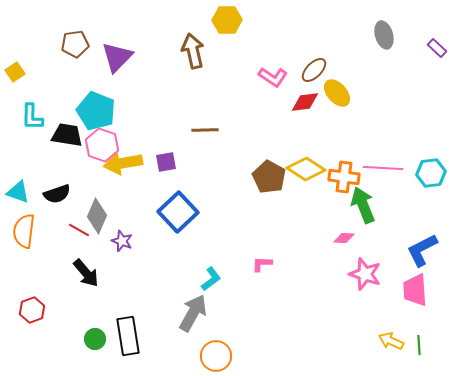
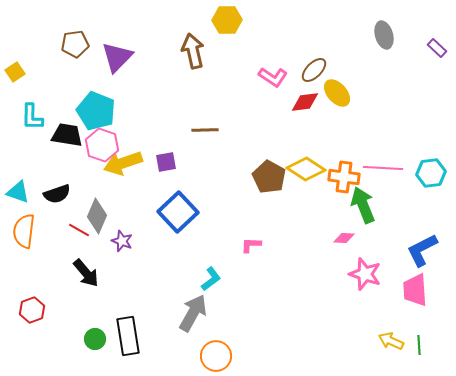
yellow arrow at (123, 163): rotated 9 degrees counterclockwise
pink L-shape at (262, 264): moved 11 px left, 19 px up
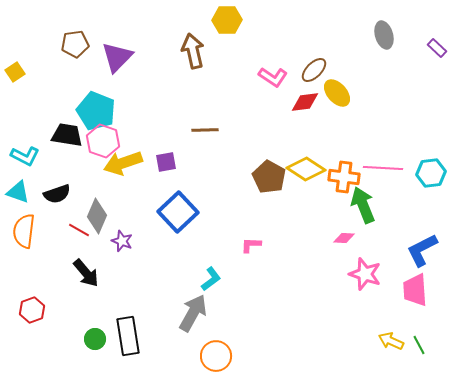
cyan L-shape at (32, 117): moved 7 px left, 39 px down; rotated 64 degrees counterclockwise
pink hexagon at (102, 145): moved 1 px right, 4 px up
green line at (419, 345): rotated 24 degrees counterclockwise
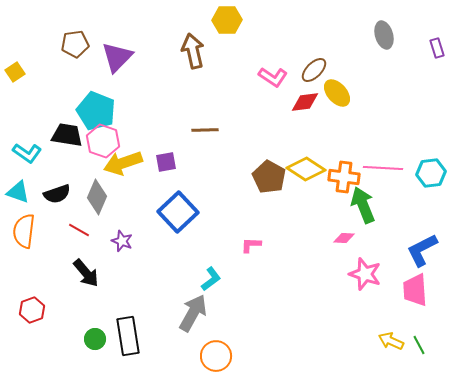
purple rectangle at (437, 48): rotated 30 degrees clockwise
cyan L-shape at (25, 156): moved 2 px right, 3 px up; rotated 8 degrees clockwise
gray diamond at (97, 216): moved 19 px up
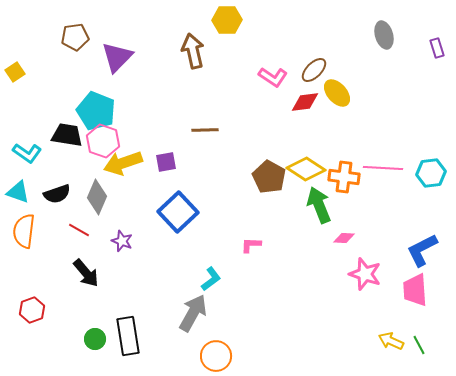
brown pentagon at (75, 44): moved 7 px up
green arrow at (363, 205): moved 44 px left
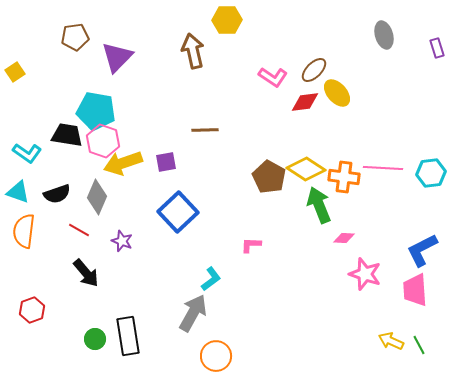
cyan pentagon at (96, 111): rotated 12 degrees counterclockwise
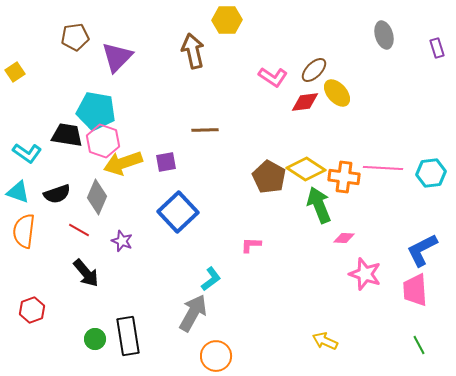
yellow arrow at (391, 341): moved 66 px left
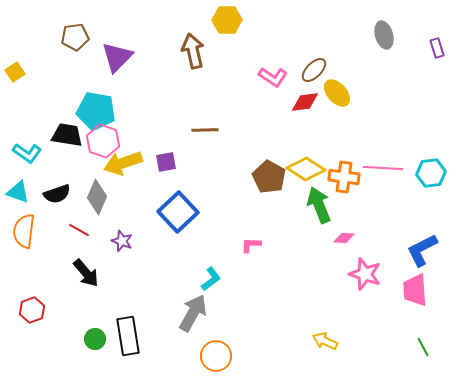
green line at (419, 345): moved 4 px right, 2 px down
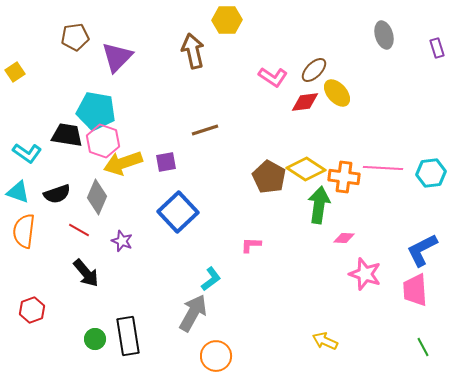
brown line at (205, 130): rotated 16 degrees counterclockwise
green arrow at (319, 205): rotated 30 degrees clockwise
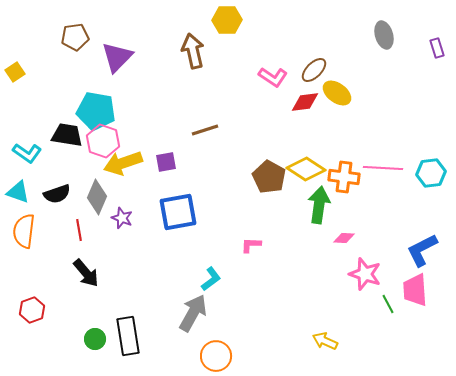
yellow ellipse at (337, 93): rotated 12 degrees counterclockwise
blue square at (178, 212): rotated 33 degrees clockwise
red line at (79, 230): rotated 50 degrees clockwise
purple star at (122, 241): moved 23 px up
green line at (423, 347): moved 35 px left, 43 px up
